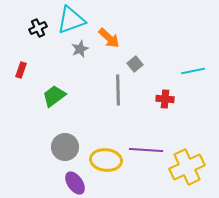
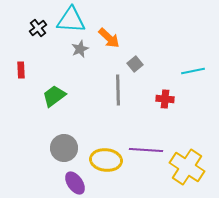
cyan triangle: rotated 24 degrees clockwise
black cross: rotated 12 degrees counterclockwise
red rectangle: rotated 21 degrees counterclockwise
gray circle: moved 1 px left, 1 px down
yellow cross: rotated 32 degrees counterclockwise
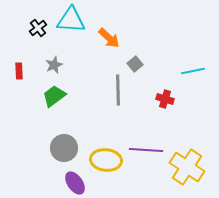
gray star: moved 26 px left, 16 px down
red rectangle: moved 2 px left, 1 px down
red cross: rotated 12 degrees clockwise
